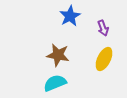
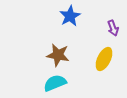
purple arrow: moved 10 px right
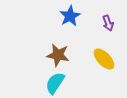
purple arrow: moved 5 px left, 5 px up
yellow ellipse: rotated 70 degrees counterclockwise
cyan semicircle: rotated 35 degrees counterclockwise
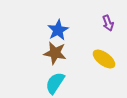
blue star: moved 12 px left, 14 px down
brown star: moved 3 px left, 2 px up
yellow ellipse: rotated 10 degrees counterclockwise
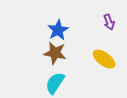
purple arrow: moved 1 px right, 1 px up
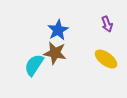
purple arrow: moved 2 px left, 2 px down
yellow ellipse: moved 2 px right
cyan semicircle: moved 21 px left, 18 px up
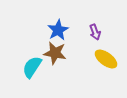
purple arrow: moved 12 px left, 8 px down
cyan semicircle: moved 2 px left, 2 px down
